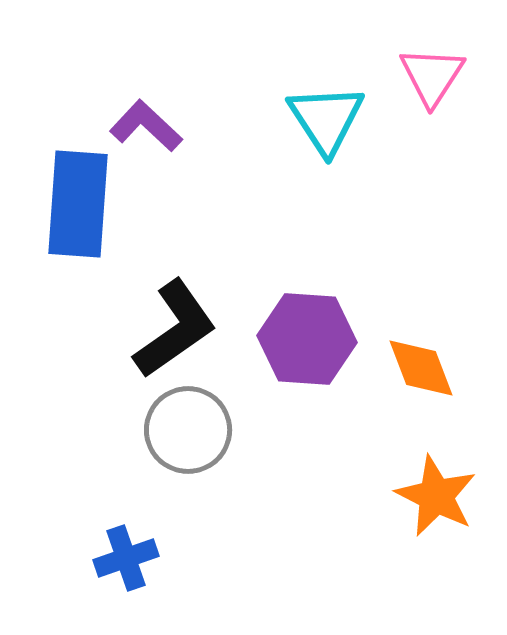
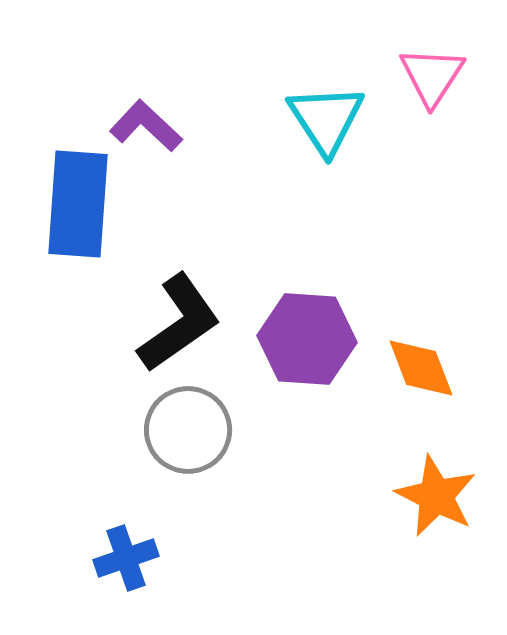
black L-shape: moved 4 px right, 6 px up
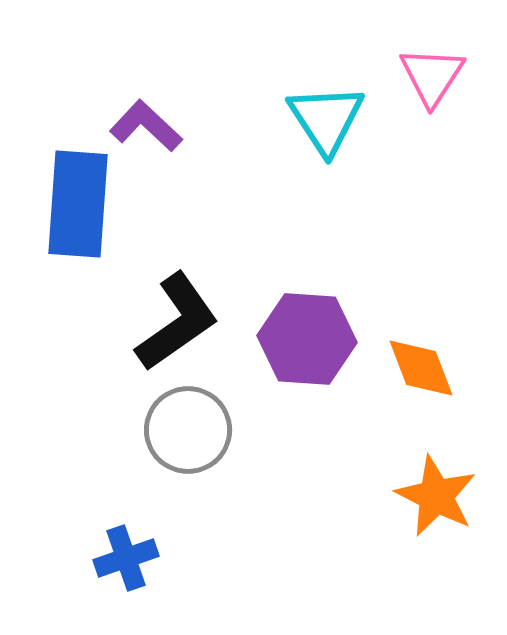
black L-shape: moved 2 px left, 1 px up
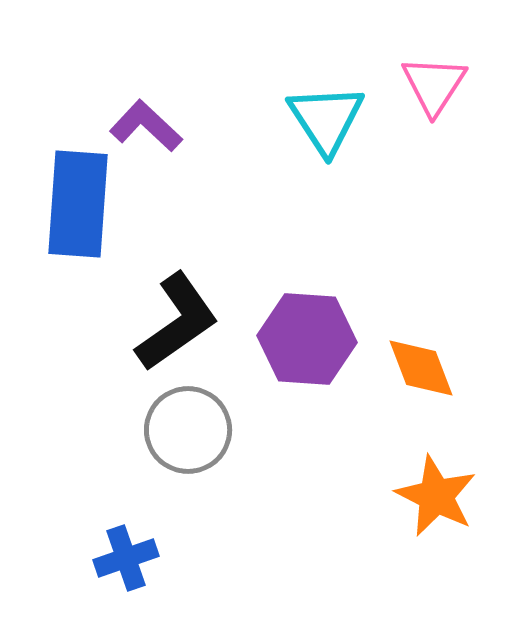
pink triangle: moved 2 px right, 9 px down
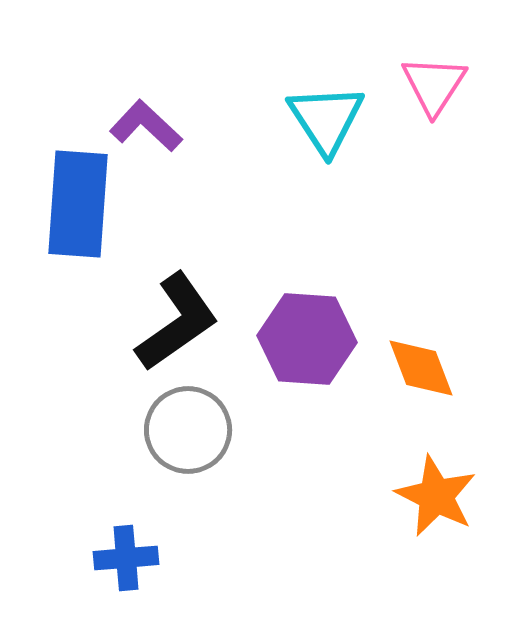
blue cross: rotated 14 degrees clockwise
